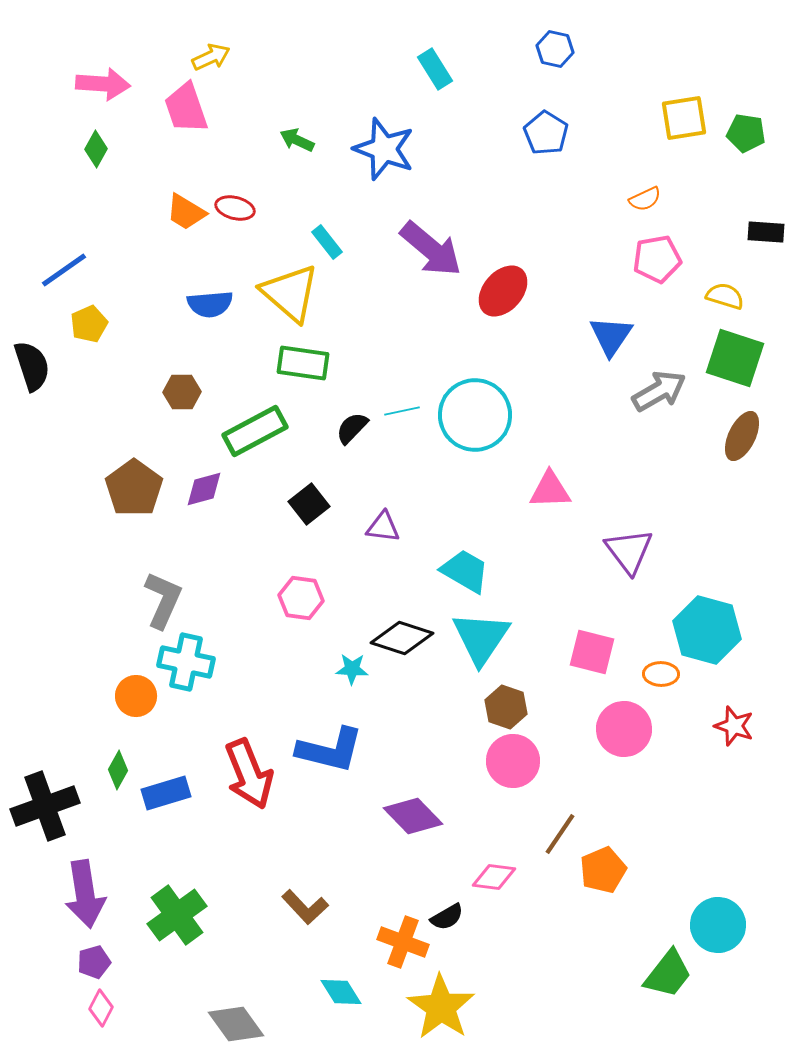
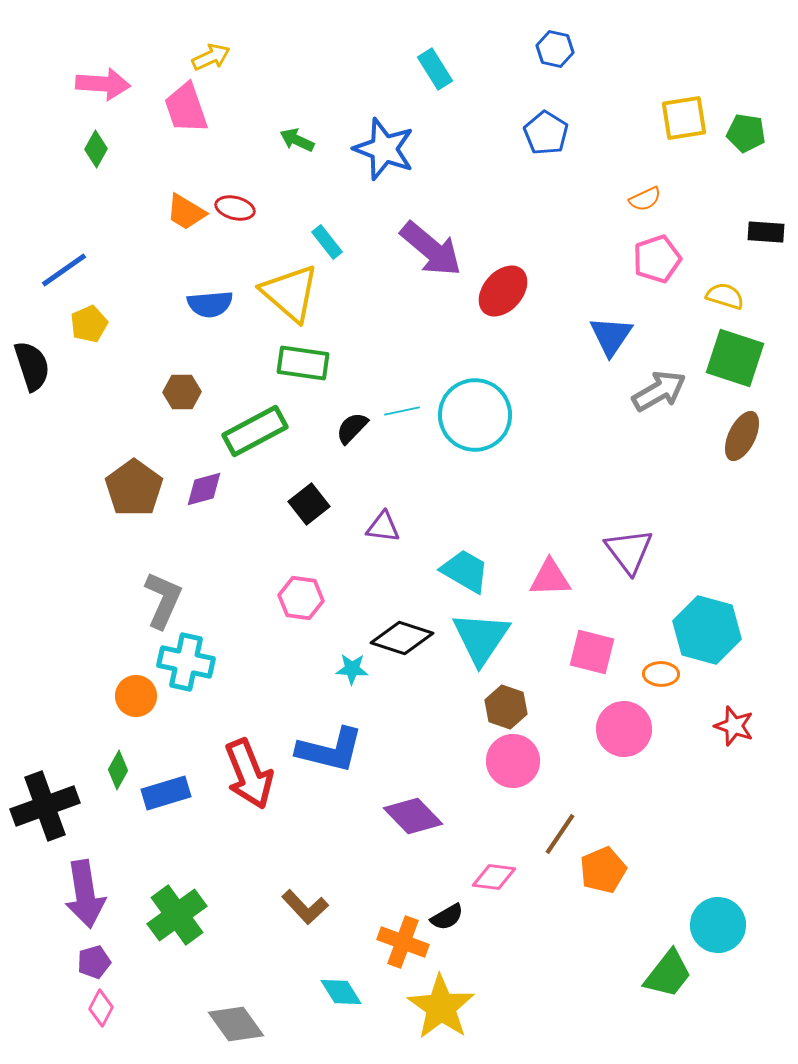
pink pentagon at (657, 259): rotated 9 degrees counterclockwise
pink triangle at (550, 490): moved 88 px down
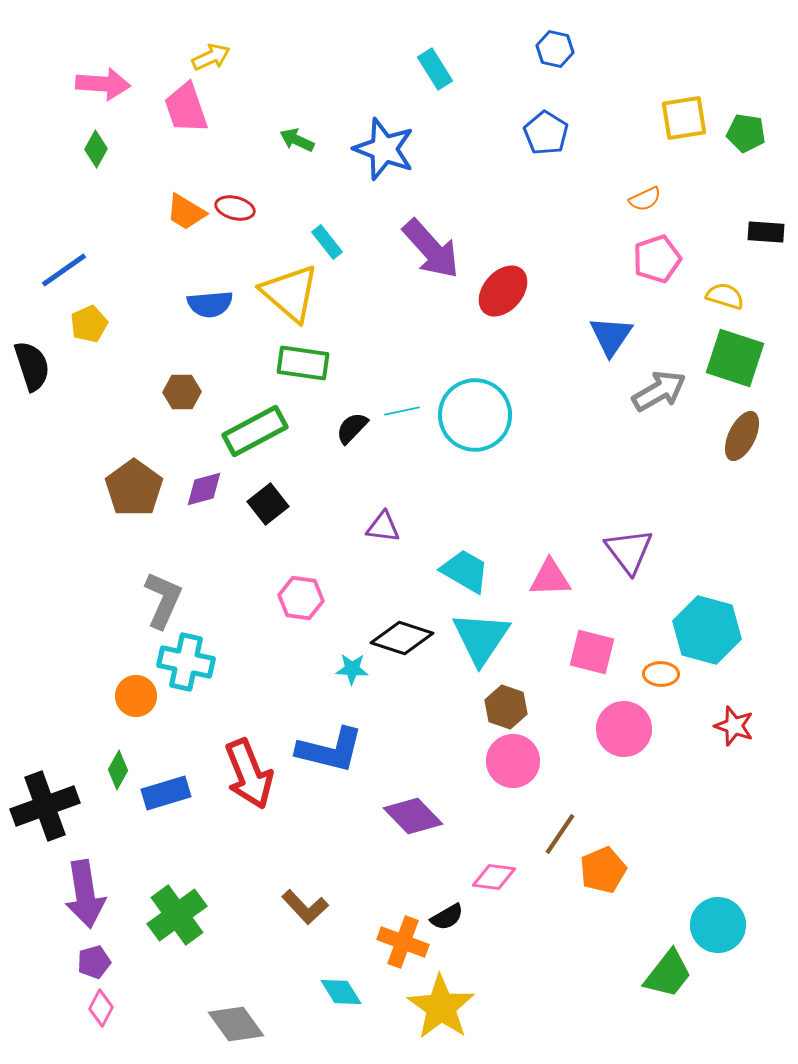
purple arrow at (431, 249): rotated 8 degrees clockwise
black square at (309, 504): moved 41 px left
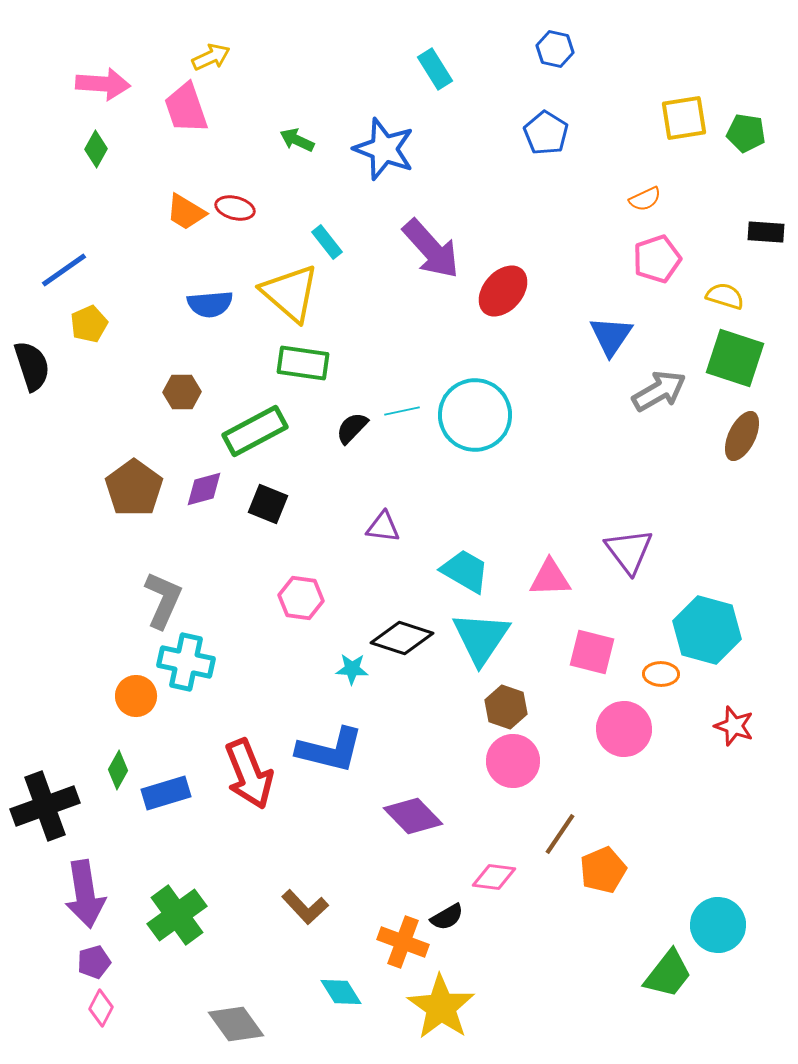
black square at (268, 504): rotated 30 degrees counterclockwise
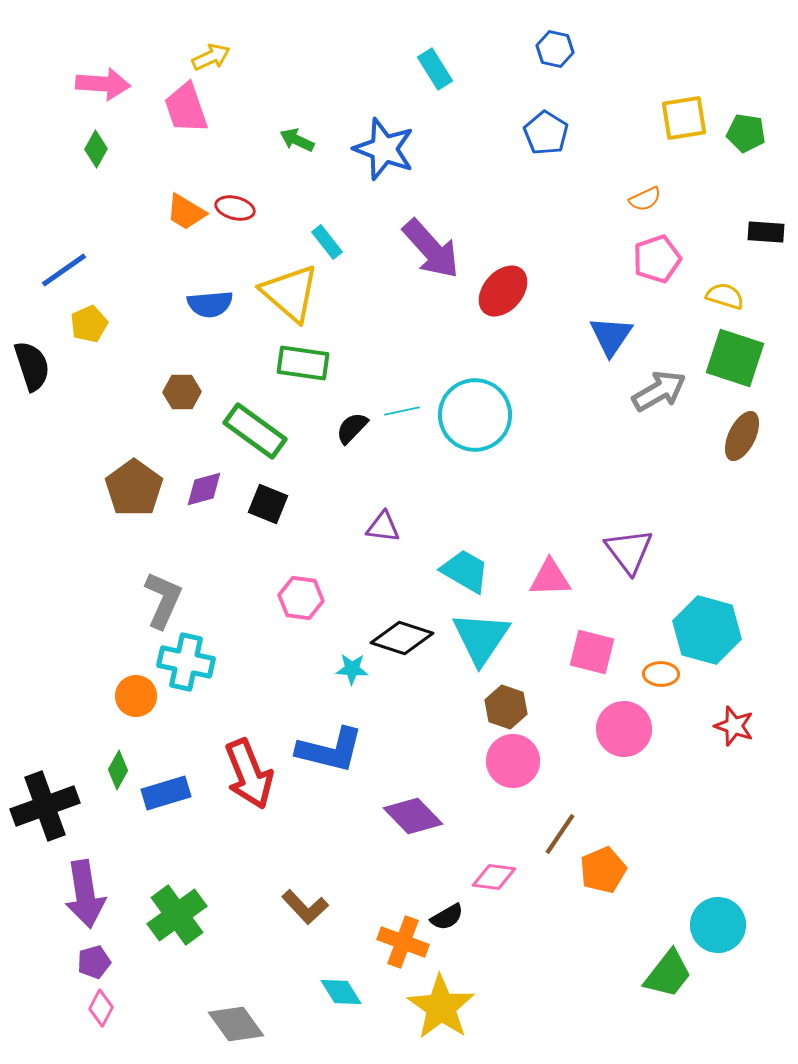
green rectangle at (255, 431): rotated 64 degrees clockwise
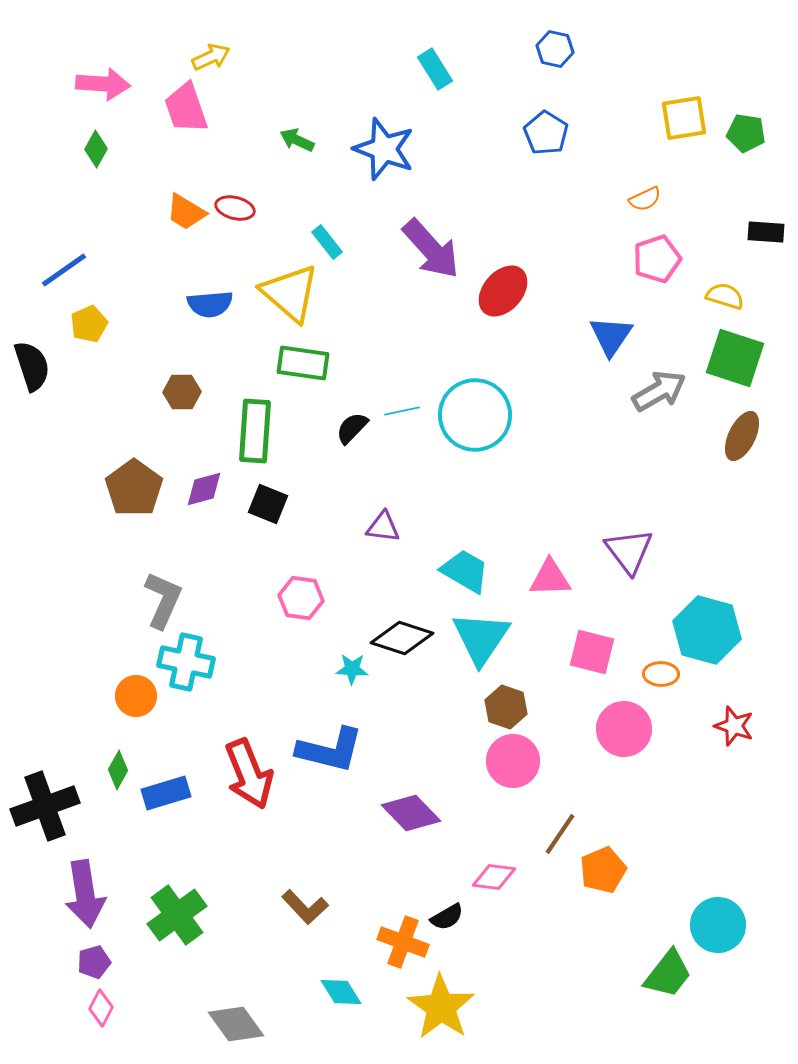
green rectangle at (255, 431): rotated 58 degrees clockwise
purple diamond at (413, 816): moved 2 px left, 3 px up
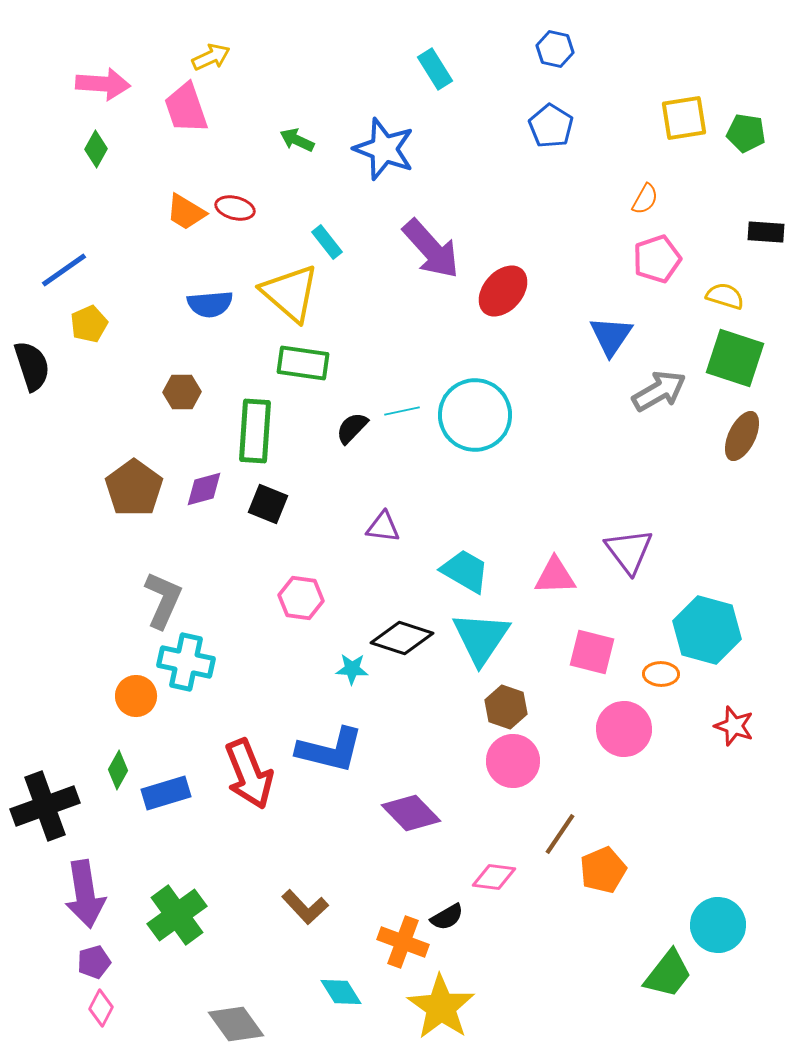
blue pentagon at (546, 133): moved 5 px right, 7 px up
orange semicircle at (645, 199): rotated 36 degrees counterclockwise
pink triangle at (550, 578): moved 5 px right, 2 px up
